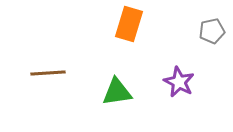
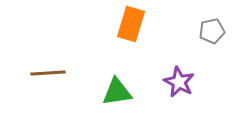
orange rectangle: moved 2 px right
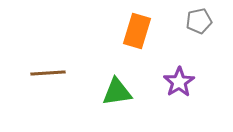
orange rectangle: moved 6 px right, 7 px down
gray pentagon: moved 13 px left, 10 px up
purple star: rotated 12 degrees clockwise
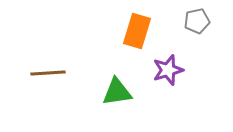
gray pentagon: moved 2 px left
purple star: moved 11 px left, 12 px up; rotated 16 degrees clockwise
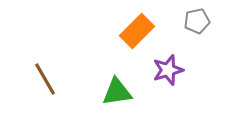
orange rectangle: rotated 28 degrees clockwise
brown line: moved 3 px left, 6 px down; rotated 64 degrees clockwise
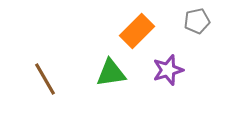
green triangle: moved 6 px left, 19 px up
